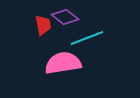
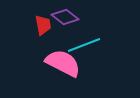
cyan line: moved 3 px left, 7 px down
pink semicircle: rotated 36 degrees clockwise
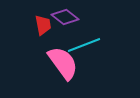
pink semicircle: rotated 27 degrees clockwise
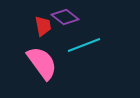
red trapezoid: moved 1 px down
pink semicircle: moved 21 px left
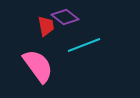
red trapezoid: moved 3 px right
pink semicircle: moved 4 px left, 3 px down
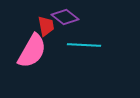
cyan line: rotated 24 degrees clockwise
pink semicircle: moved 6 px left, 15 px up; rotated 66 degrees clockwise
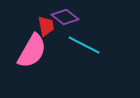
cyan line: rotated 24 degrees clockwise
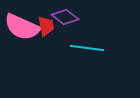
cyan line: moved 3 px right, 3 px down; rotated 20 degrees counterclockwise
pink semicircle: moved 10 px left, 24 px up; rotated 84 degrees clockwise
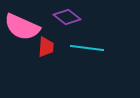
purple diamond: moved 2 px right
red trapezoid: moved 21 px down; rotated 15 degrees clockwise
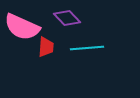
purple diamond: moved 1 px down; rotated 8 degrees clockwise
cyan line: rotated 12 degrees counterclockwise
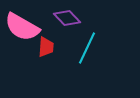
pink semicircle: rotated 6 degrees clockwise
cyan line: rotated 60 degrees counterclockwise
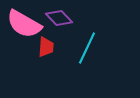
purple diamond: moved 8 px left
pink semicircle: moved 2 px right, 3 px up
